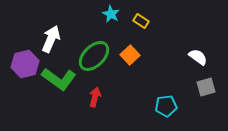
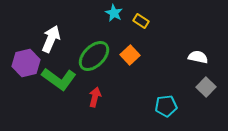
cyan star: moved 3 px right, 1 px up
white semicircle: rotated 24 degrees counterclockwise
purple hexagon: moved 1 px right, 1 px up
gray square: rotated 30 degrees counterclockwise
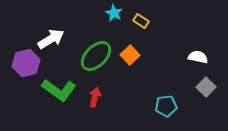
white arrow: rotated 36 degrees clockwise
green ellipse: moved 2 px right
green L-shape: moved 11 px down
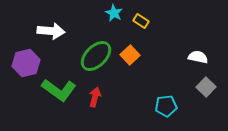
white arrow: moved 8 px up; rotated 36 degrees clockwise
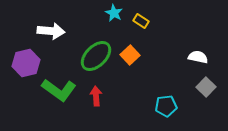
red arrow: moved 1 px right, 1 px up; rotated 18 degrees counterclockwise
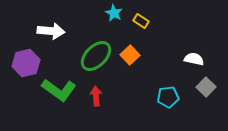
white semicircle: moved 4 px left, 2 px down
cyan pentagon: moved 2 px right, 9 px up
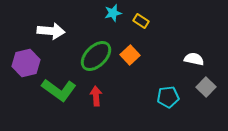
cyan star: moved 1 px left; rotated 30 degrees clockwise
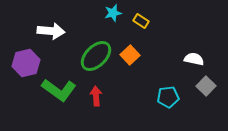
gray square: moved 1 px up
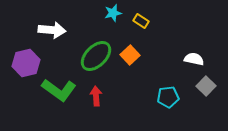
white arrow: moved 1 px right, 1 px up
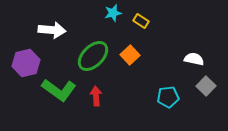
green ellipse: moved 3 px left
